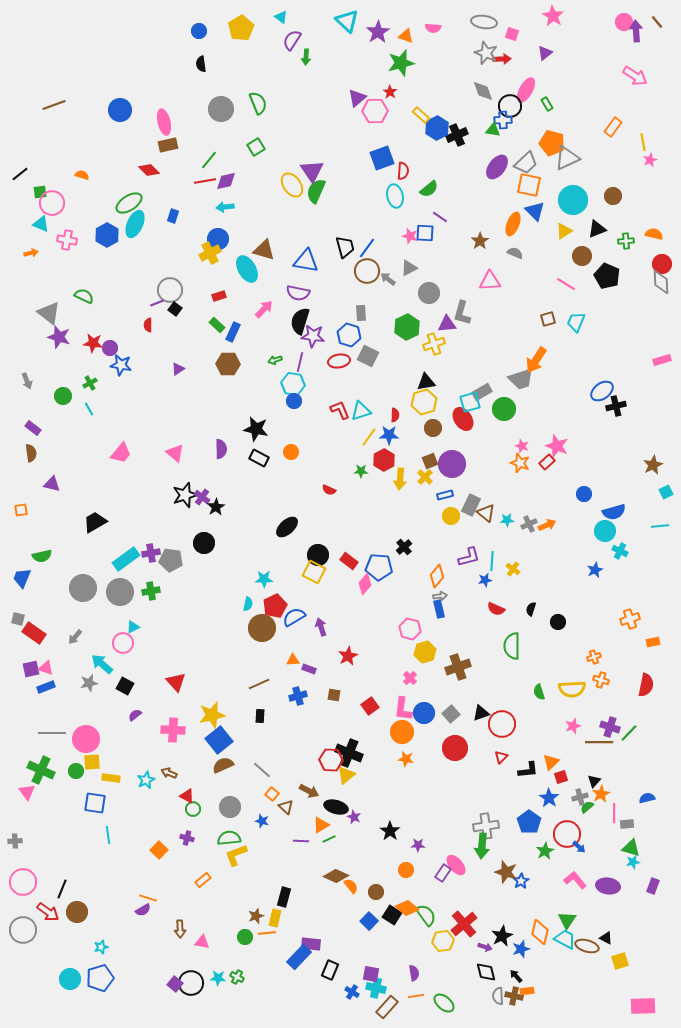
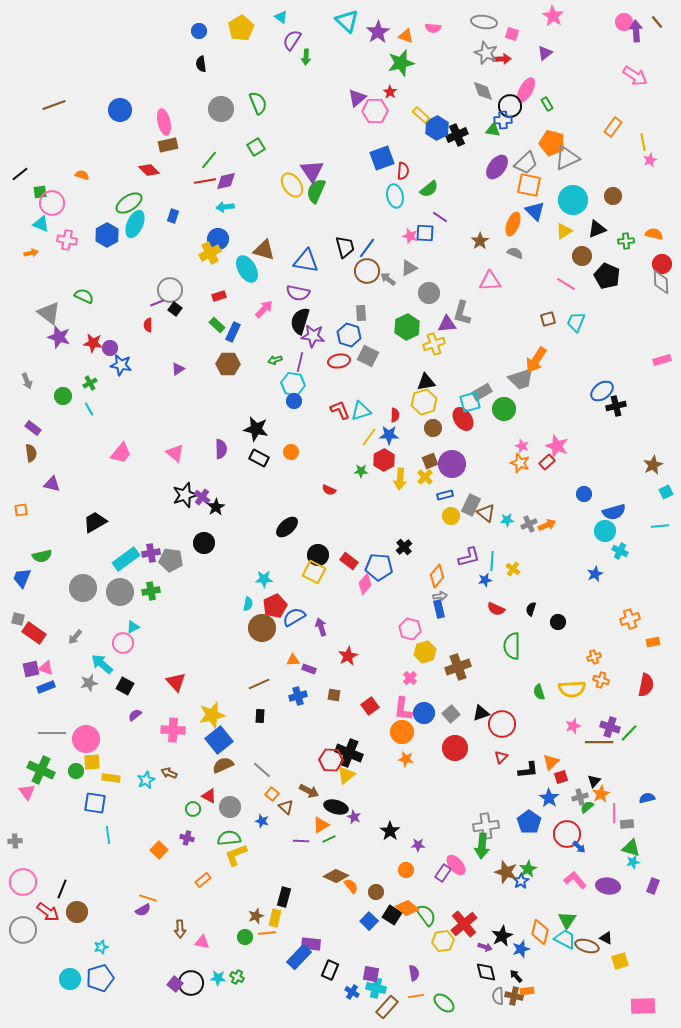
blue star at (595, 570): moved 4 px down
red triangle at (187, 796): moved 22 px right
green star at (545, 851): moved 17 px left, 18 px down
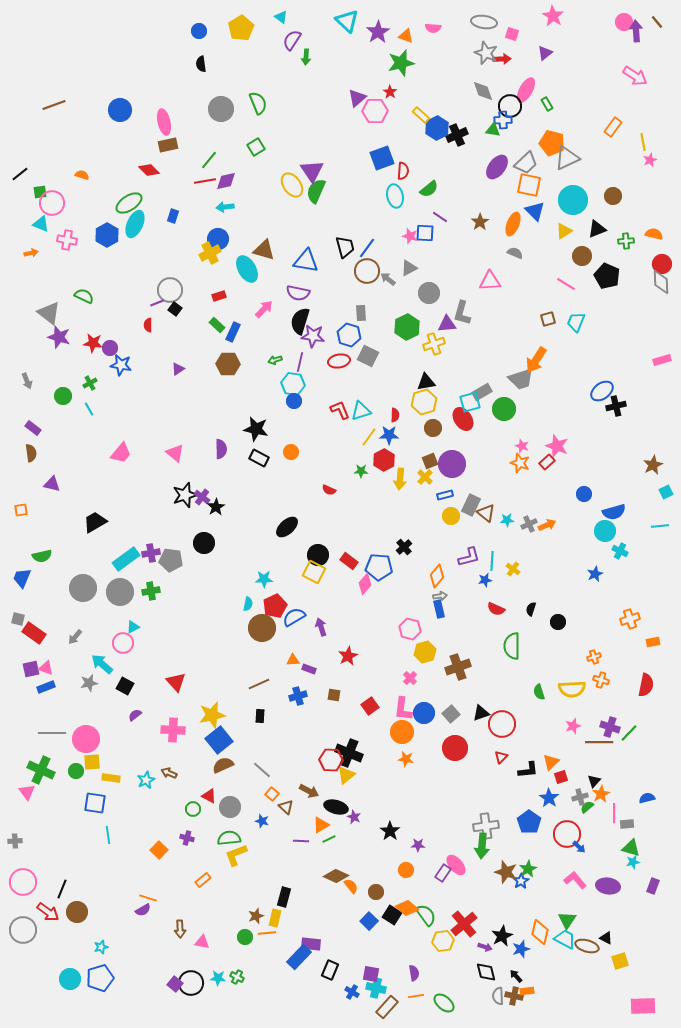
brown star at (480, 241): moved 19 px up
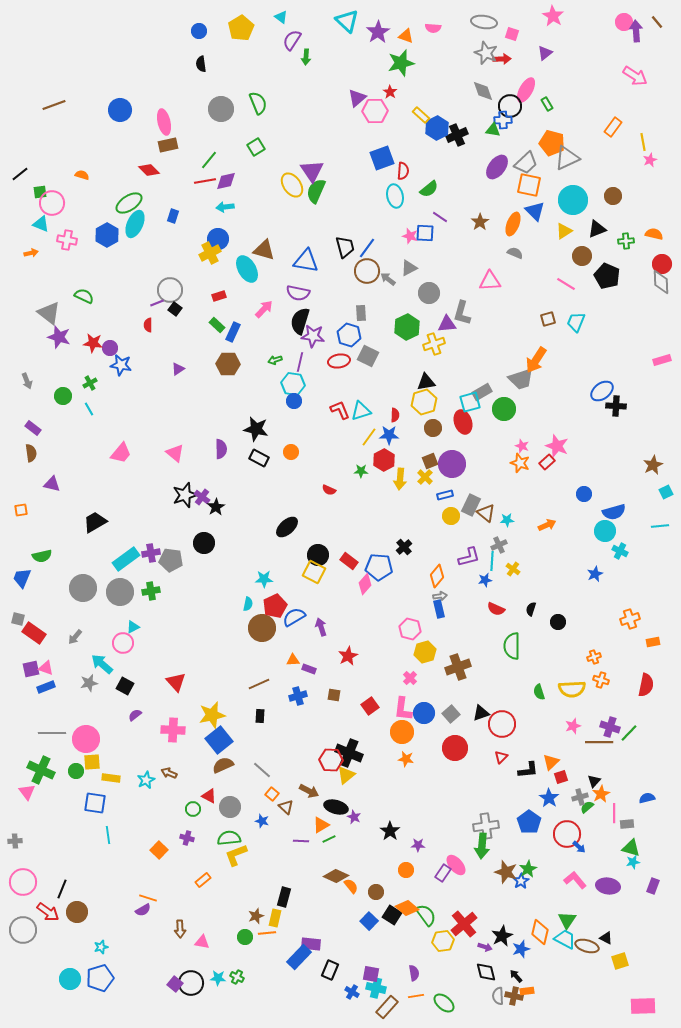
black cross at (616, 406): rotated 18 degrees clockwise
red ellipse at (463, 419): moved 3 px down; rotated 15 degrees clockwise
gray cross at (529, 524): moved 30 px left, 21 px down
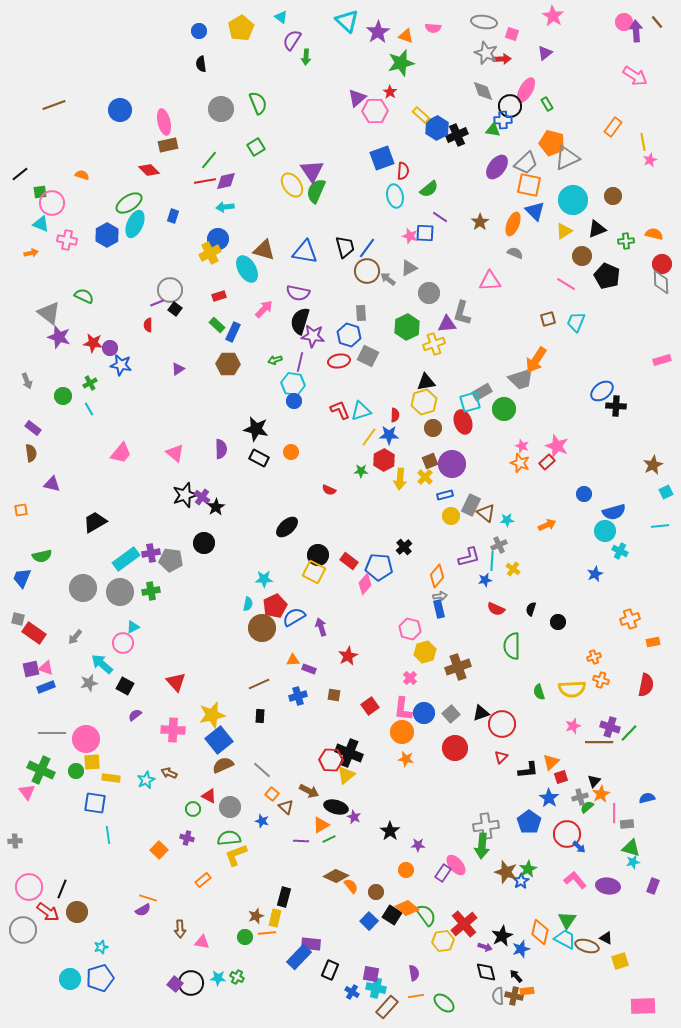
blue triangle at (306, 261): moved 1 px left, 9 px up
pink circle at (23, 882): moved 6 px right, 5 px down
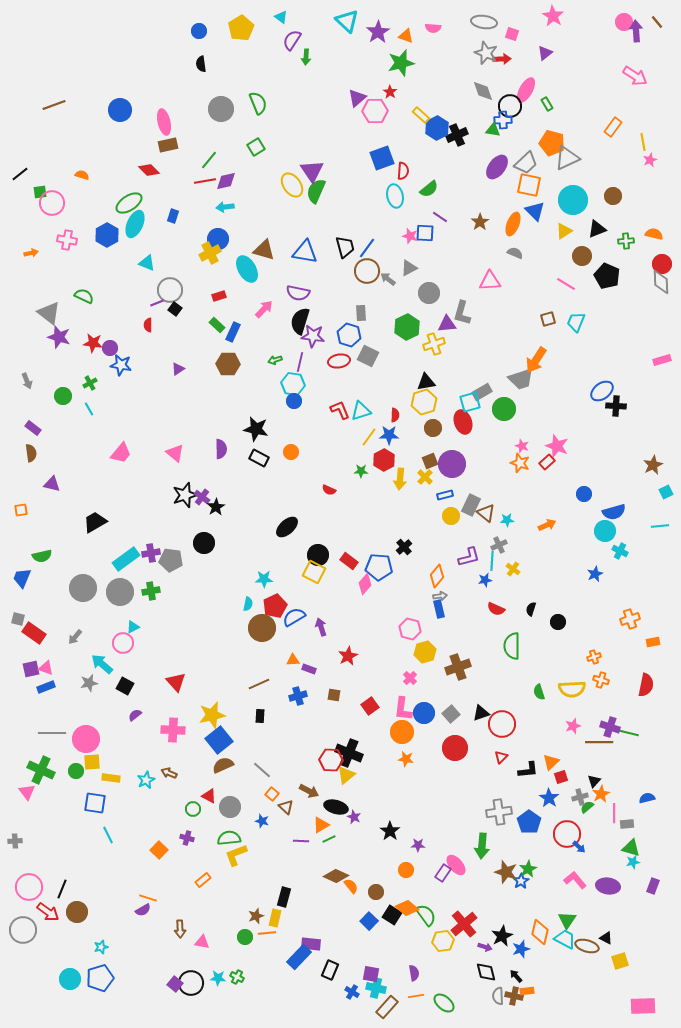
cyan triangle at (41, 224): moved 106 px right, 39 px down
green line at (629, 733): rotated 60 degrees clockwise
gray cross at (486, 826): moved 13 px right, 14 px up
cyan line at (108, 835): rotated 18 degrees counterclockwise
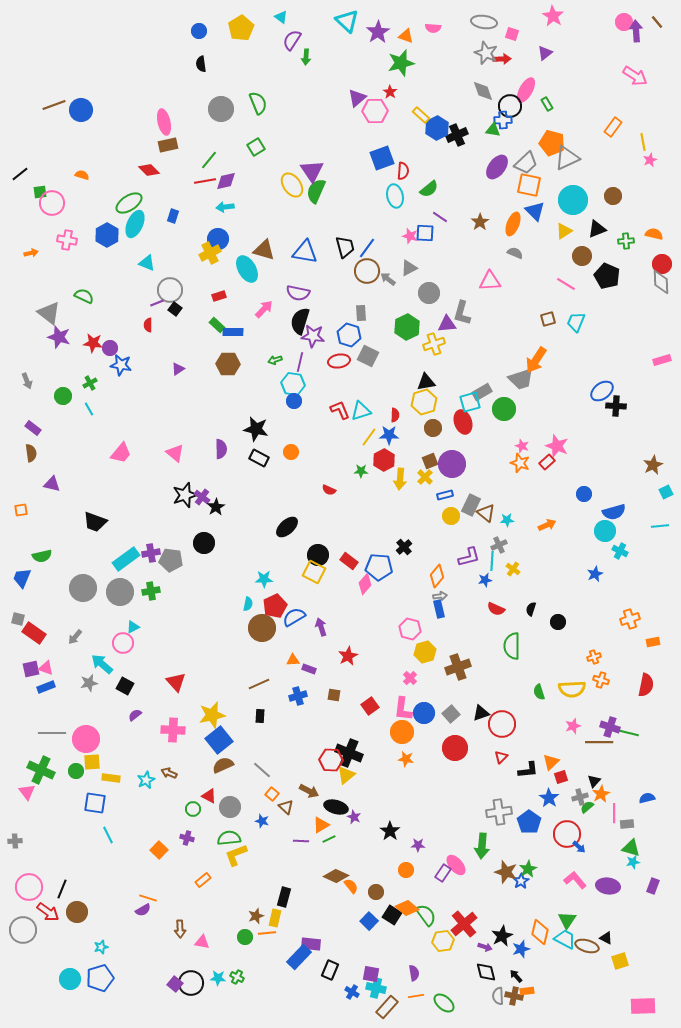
blue circle at (120, 110): moved 39 px left
blue rectangle at (233, 332): rotated 66 degrees clockwise
black trapezoid at (95, 522): rotated 130 degrees counterclockwise
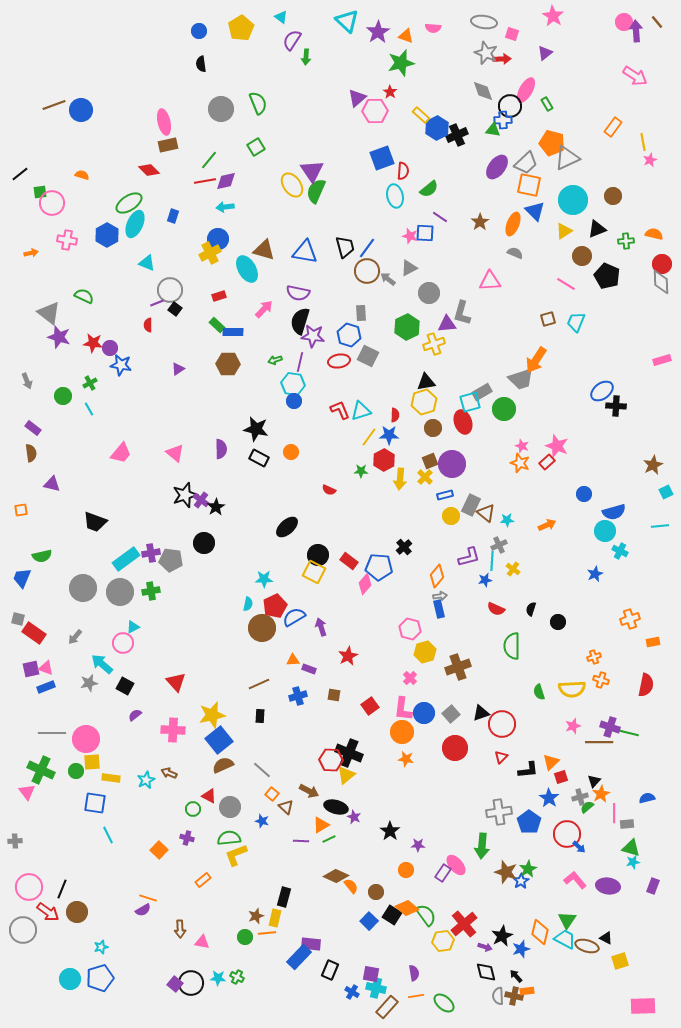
purple cross at (202, 497): moved 1 px left, 3 px down
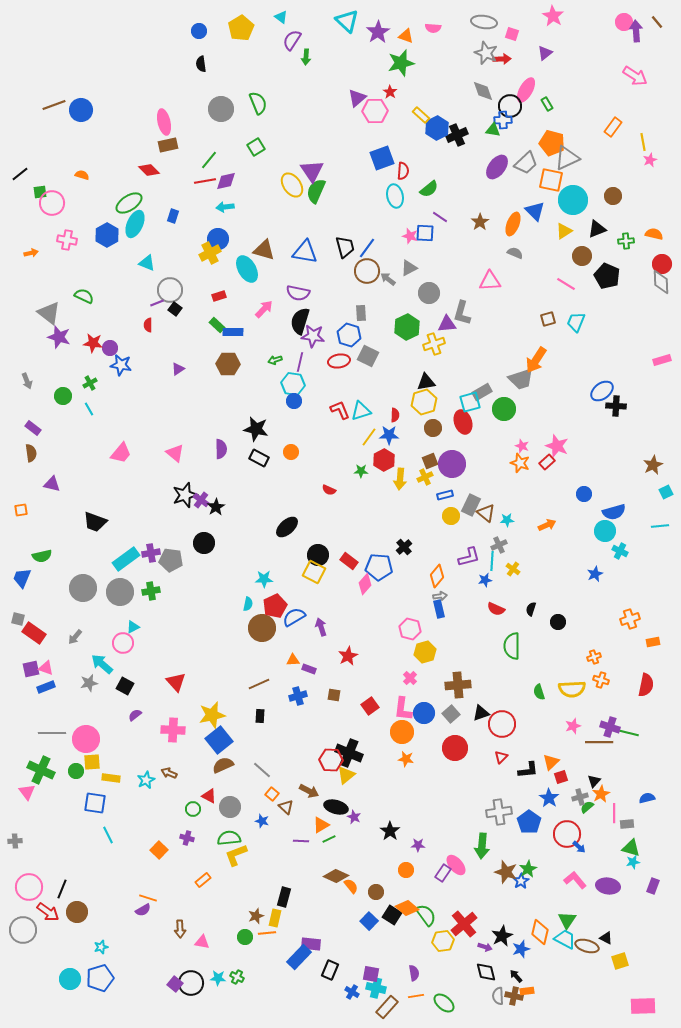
orange square at (529, 185): moved 22 px right, 5 px up
yellow cross at (425, 477): rotated 21 degrees clockwise
brown cross at (458, 667): moved 18 px down; rotated 15 degrees clockwise
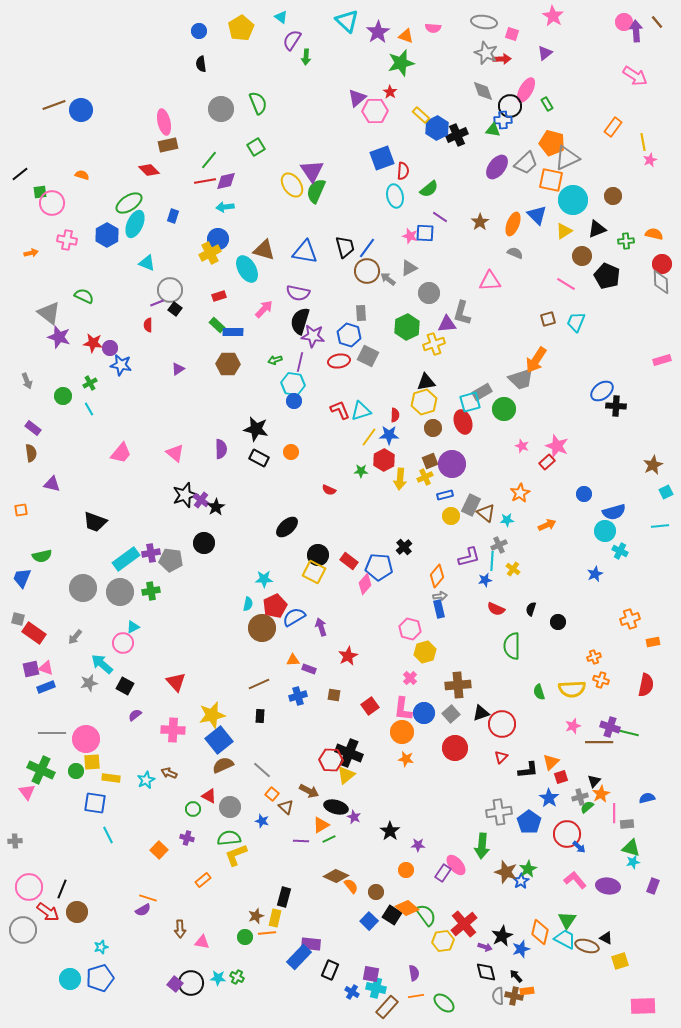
blue triangle at (535, 211): moved 2 px right, 4 px down
orange star at (520, 463): moved 30 px down; rotated 24 degrees clockwise
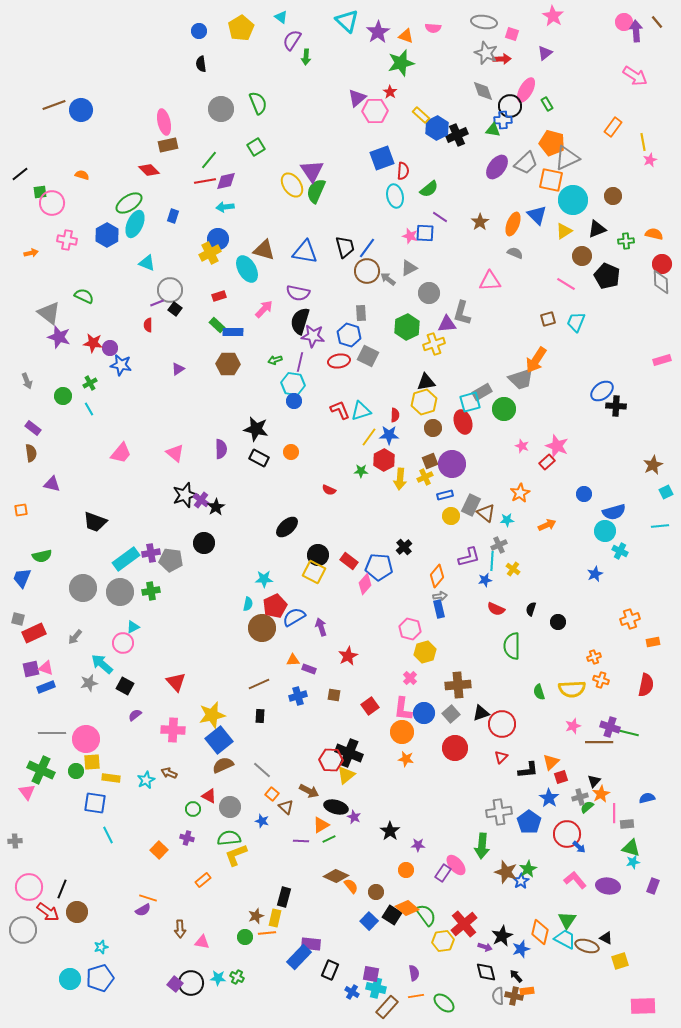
red rectangle at (34, 633): rotated 60 degrees counterclockwise
